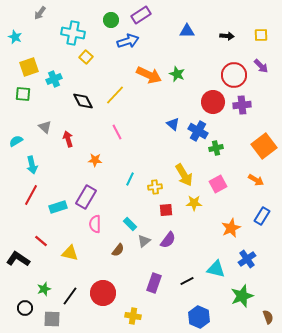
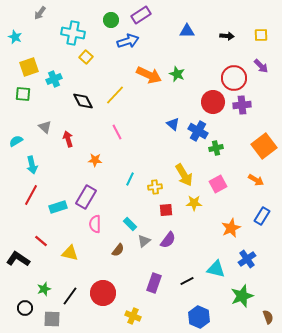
red circle at (234, 75): moved 3 px down
yellow cross at (133, 316): rotated 14 degrees clockwise
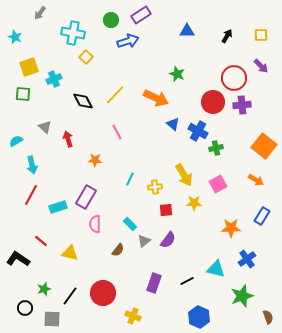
black arrow at (227, 36): rotated 64 degrees counterclockwise
orange arrow at (149, 75): moved 7 px right, 23 px down
orange square at (264, 146): rotated 15 degrees counterclockwise
orange star at (231, 228): rotated 24 degrees clockwise
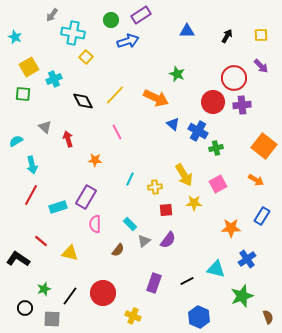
gray arrow at (40, 13): moved 12 px right, 2 px down
yellow square at (29, 67): rotated 12 degrees counterclockwise
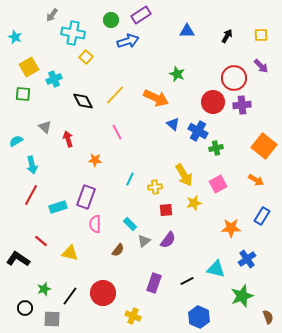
purple rectangle at (86, 197): rotated 10 degrees counterclockwise
yellow star at (194, 203): rotated 14 degrees counterclockwise
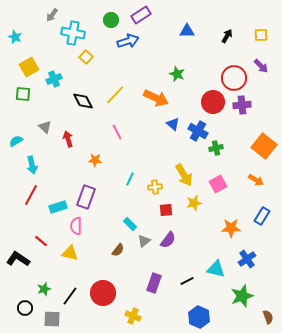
pink semicircle at (95, 224): moved 19 px left, 2 px down
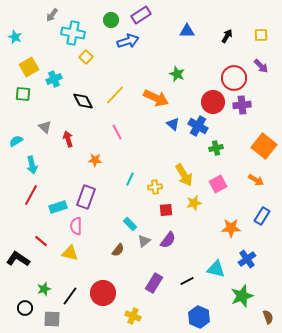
blue cross at (198, 131): moved 5 px up
purple rectangle at (154, 283): rotated 12 degrees clockwise
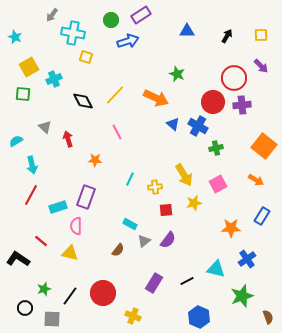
yellow square at (86, 57): rotated 24 degrees counterclockwise
cyan rectangle at (130, 224): rotated 16 degrees counterclockwise
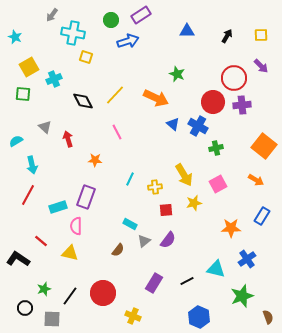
red line at (31, 195): moved 3 px left
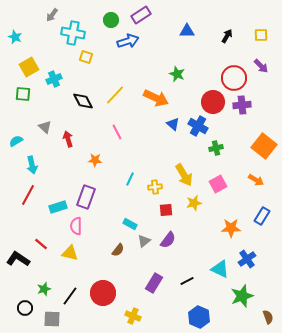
red line at (41, 241): moved 3 px down
cyan triangle at (216, 269): moved 4 px right; rotated 12 degrees clockwise
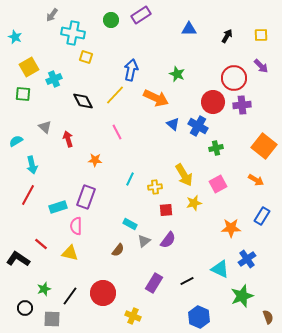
blue triangle at (187, 31): moved 2 px right, 2 px up
blue arrow at (128, 41): moved 3 px right, 29 px down; rotated 60 degrees counterclockwise
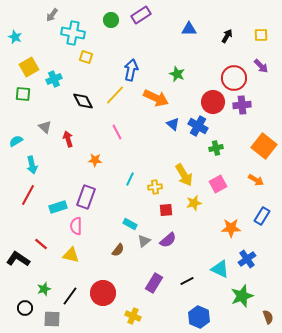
purple semicircle at (168, 240): rotated 12 degrees clockwise
yellow triangle at (70, 253): moved 1 px right, 2 px down
